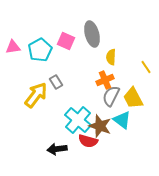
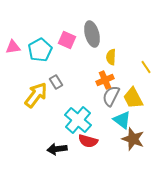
pink square: moved 1 px right, 1 px up
brown star: moved 33 px right, 13 px down
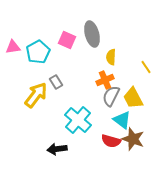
cyan pentagon: moved 2 px left, 2 px down
red semicircle: moved 23 px right
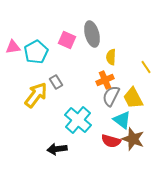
cyan pentagon: moved 2 px left
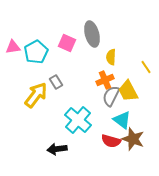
pink square: moved 3 px down
yellow trapezoid: moved 5 px left, 7 px up
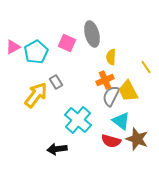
pink triangle: rotated 21 degrees counterclockwise
cyan triangle: moved 1 px left, 1 px down
brown star: moved 4 px right
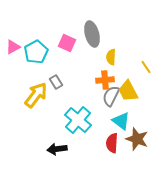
orange cross: rotated 18 degrees clockwise
red semicircle: moved 1 px right, 2 px down; rotated 78 degrees clockwise
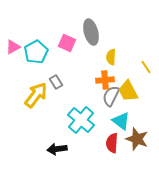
gray ellipse: moved 1 px left, 2 px up
cyan cross: moved 3 px right
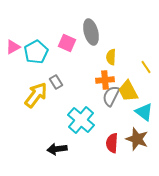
cyan triangle: moved 23 px right, 9 px up
